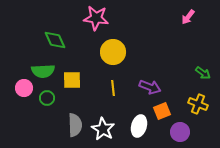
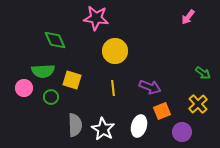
yellow circle: moved 2 px right, 1 px up
yellow square: rotated 18 degrees clockwise
green circle: moved 4 px right, 1 px up
yellow cross: rotated 24 degrees clockwise
purple circle: moved 2 px right
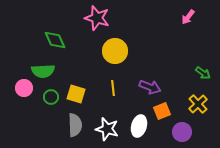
pink star: moved 1 px right; rotated 10 degrees clockwise
yellow square: moved 4 px right, 14 px down
white star: moved 4 px right; rotated 15 degrees counterclockwise
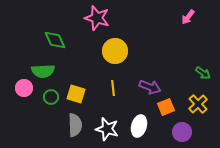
orange square: moved 4 px right, 4 px up
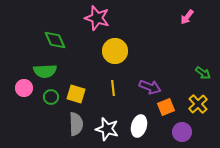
pink arrow: moved 1 px left
green semicircle: moved 2 px right
gray semicircle: moved 1 px right, 1 px up
